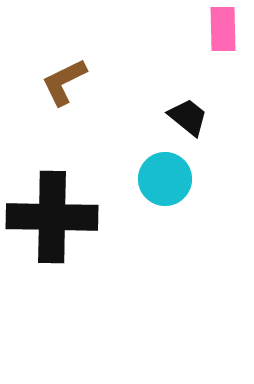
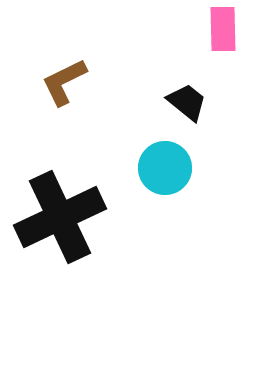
black trapezoid: moved 1 px left, 15 px up
cyan circle: moved 11 px up
black cross: moved 8 px right; rotated 26 degrees counterclockwise
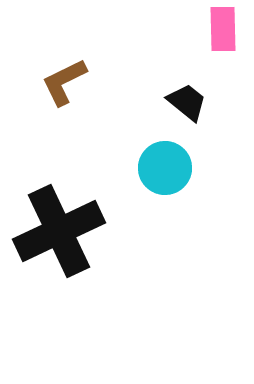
black cross: moved 1 px left, 14 px down
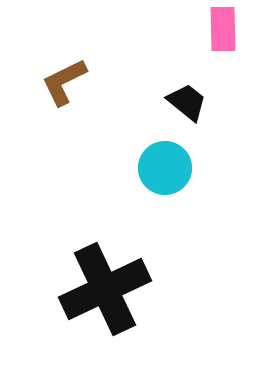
black cross: moved 46 px right, 58 px down
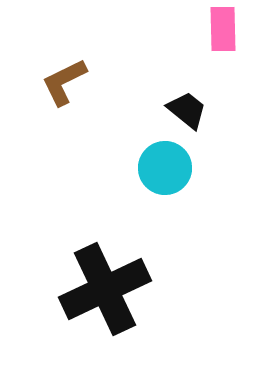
black trapezoid: moved 8 px down
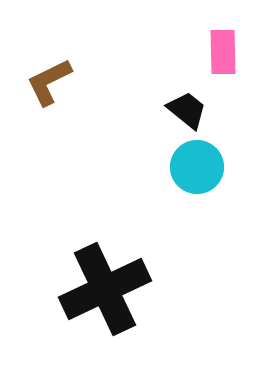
pink rectangle: moved 23 px down
brown L-shape: moved 15 px left
cyan circle: moved 32 px right, 1 px up
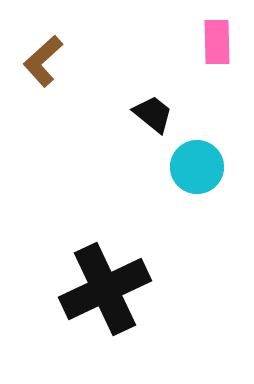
pink rectangle: moved 6 px left, 10 px up
brown L-shape: moved 6 px left, 21 px up; rotated 16 degrees counterclockwise
black trapezoid: moved 34 px left, 4 px down
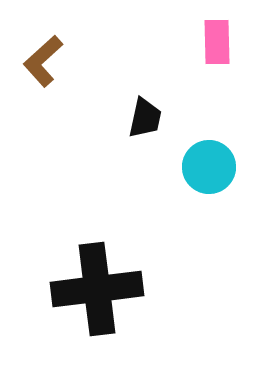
black trapezoid: moved 8 px left, 4 px down; rotated 63 degrees clockwise
cyan circle: moved 12 px right
black cross: moved 8 px left; rotated 18 degrees clockwise
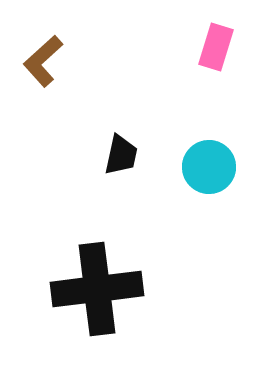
pink rectangle: moved 1 px left, 5 px down; rotated 18 degrees clockwise
black trapezoid: moved 24 px left, 37 px down
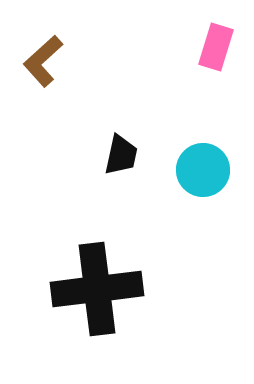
cyan circle: moved 6 px left, 3 px down
